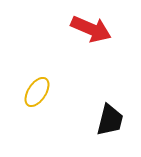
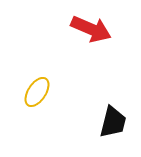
black trapezoid: moved 3 px right, 2 px down
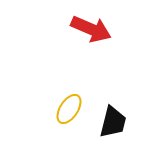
yellow ellipse: moved 32 px right, 17 px down
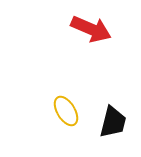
yellow ellipse: moved 3 px left, 2 px down; rotated 64 degrees counterclockwise
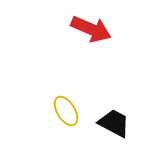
black trapezoid: moved 1 px right, 1 px down; rotated 76 degrees counterclockwise
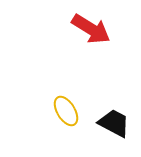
red arrow: rotated 9 degrees clockwise
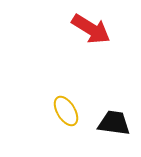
black trapezoid: rotated 20 degrees counterclockwise
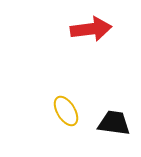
red arrow: rotated 39 degrees counterclockwise
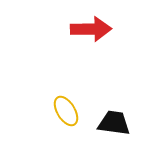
red arrow: rotated 6 degrees clockwise
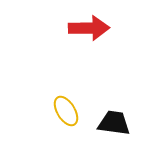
red arrow: moved 2 px left, 1 px up
